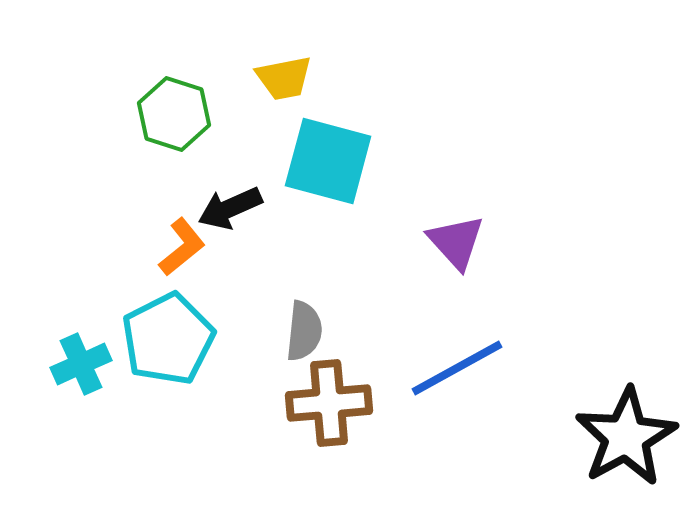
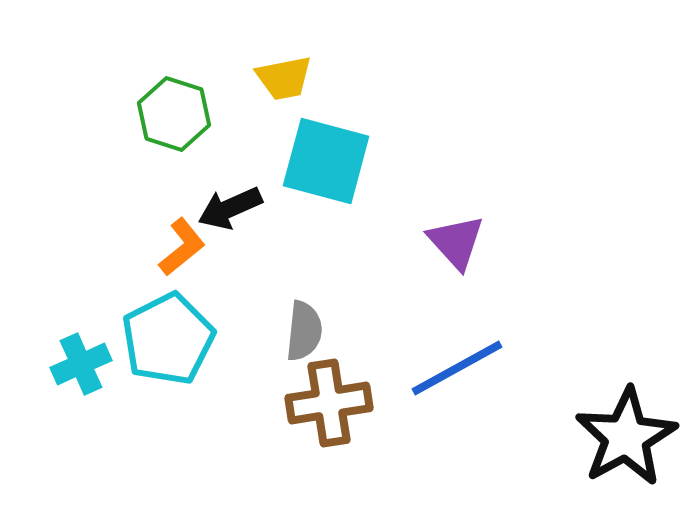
cyan square: moved 2 px left
brown cross: rotated 4 degrees counterclockwise
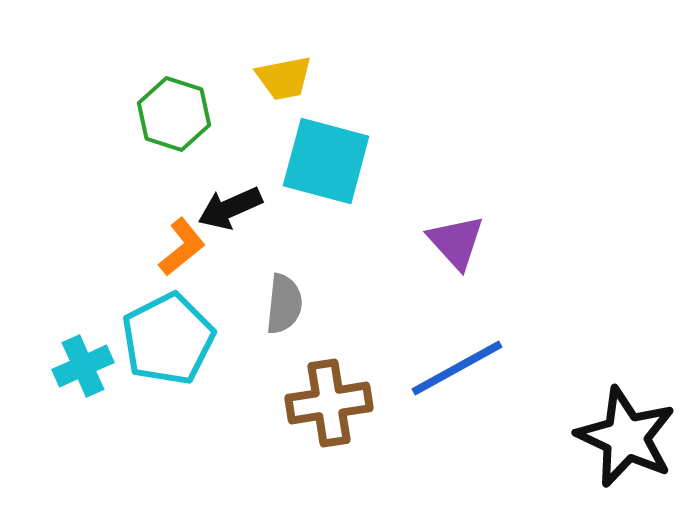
gray semicircle: moved 20 px left, 27 px up
cyan cross: moved 2 px right, 2 px down
black star: rotated 18 degrees counterclockwise
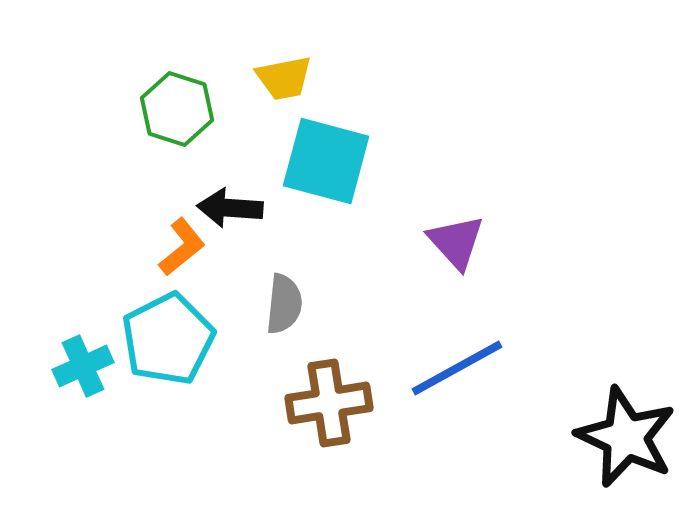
green hexagon: moved 3 px right, 5 px up
black arrow: rotated 28 degrees clockwise
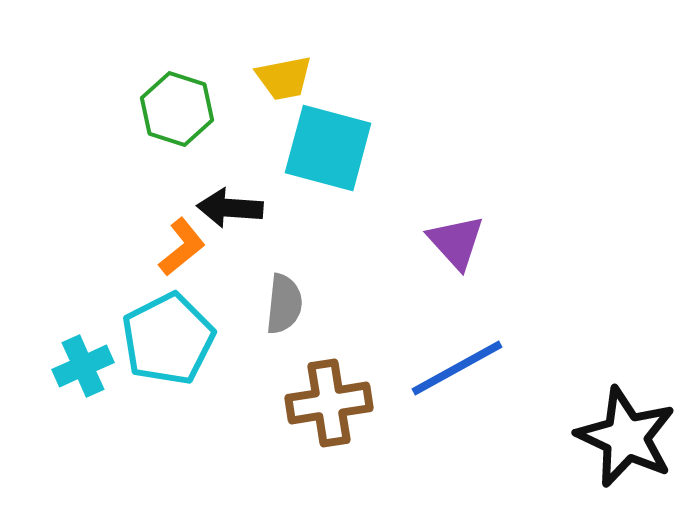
cyan square: moved 2 px right, 13 px up
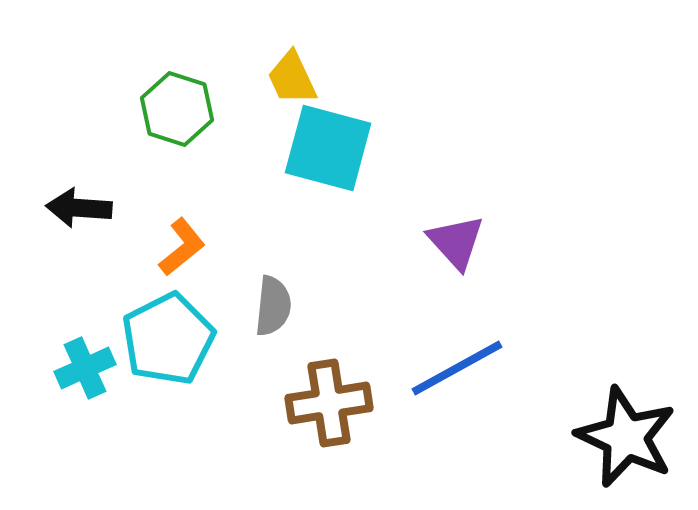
yellow trapezoid: moved 8 px right; rotated 76 degrees clockwise
black arrow: moved 151 px left
gray semicircle: moved 11 px left, 2 px down
cyan cross: moved 2 px right, 2 px down
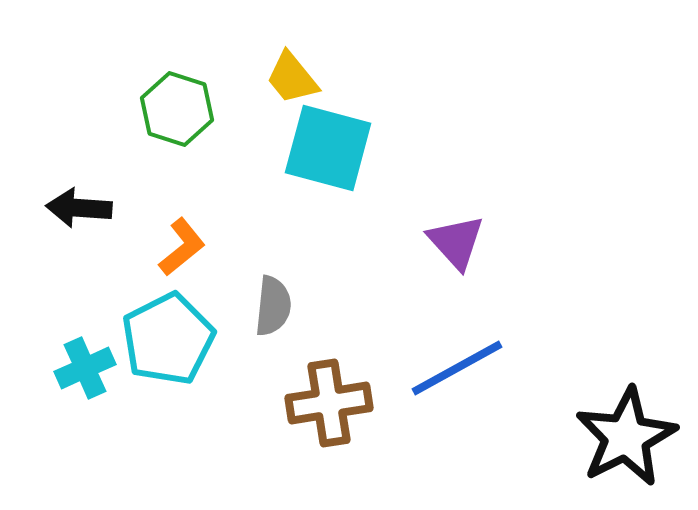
yellow trapezoid: rotated 14 degrees counterclockwise
black star: rotated 20 degrees clockwise
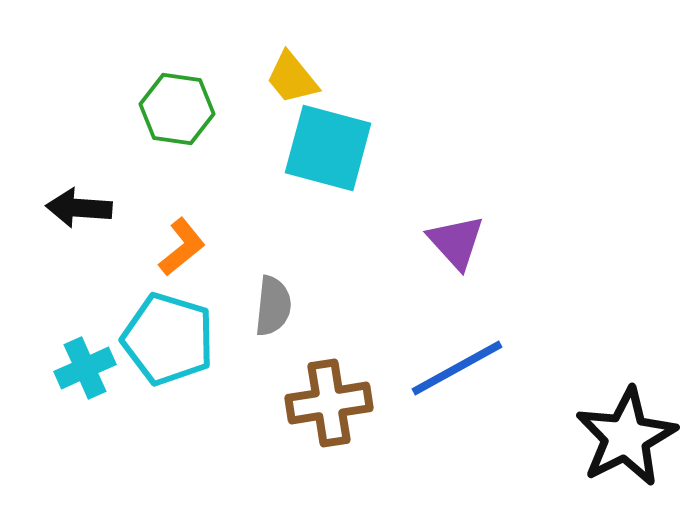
green hexagon: rotated 10 degrees counterclockwise
cyan pentagon: rotated 28 degrees counterclockwise
